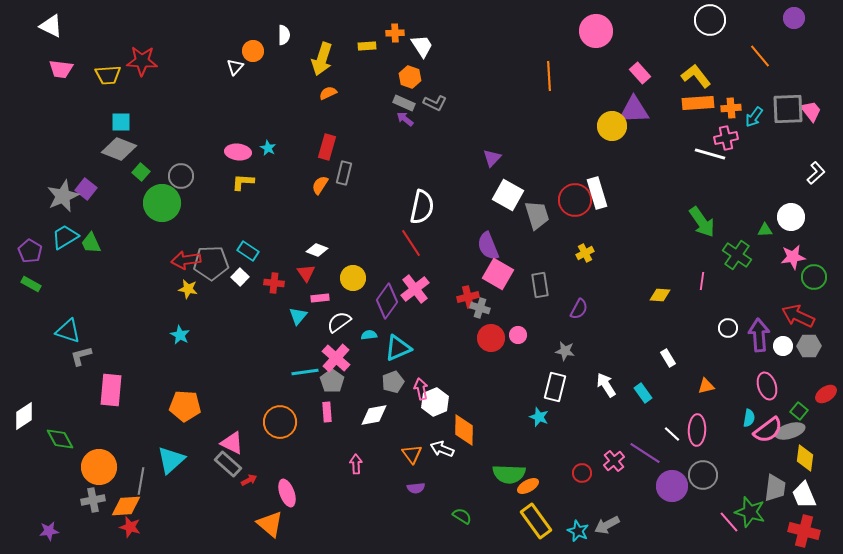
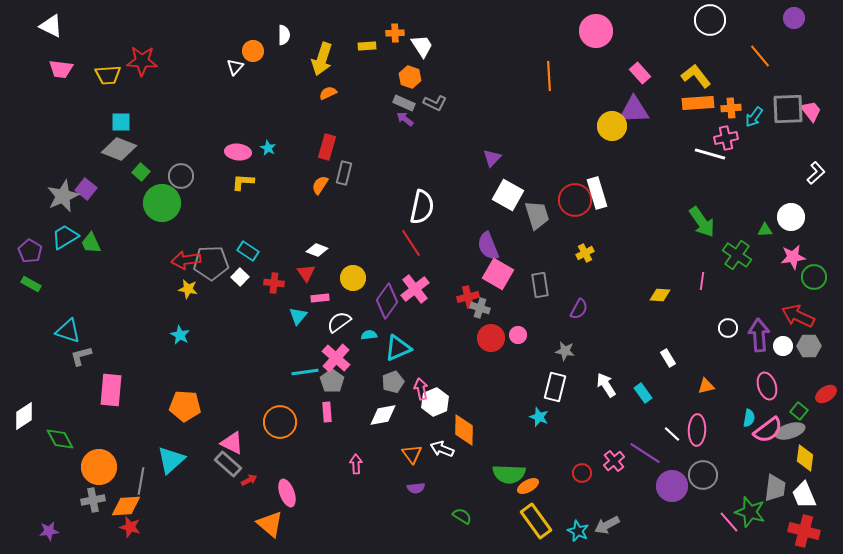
white diamond at (374, 415): moved 9 px right
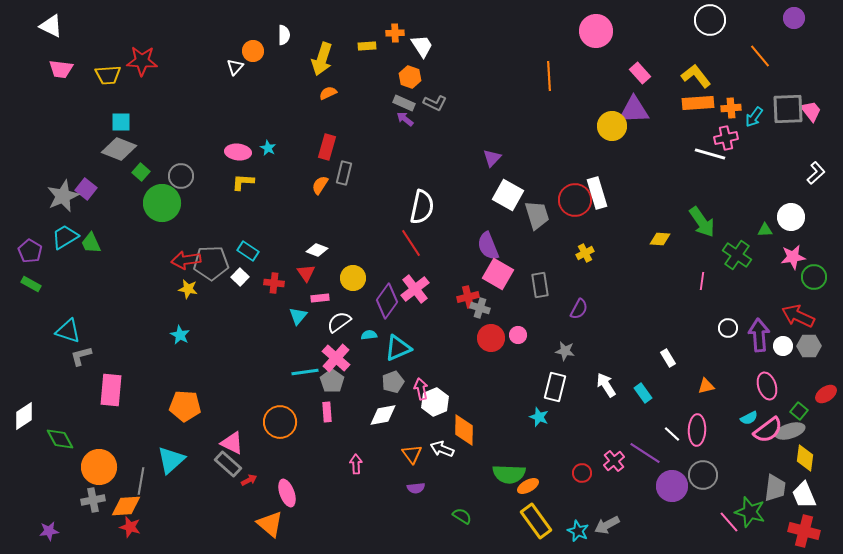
yellow diamond at (660, 295): moved 56 px up
cyan semicircle at (749, 418): rotated 54 degrees clockwise
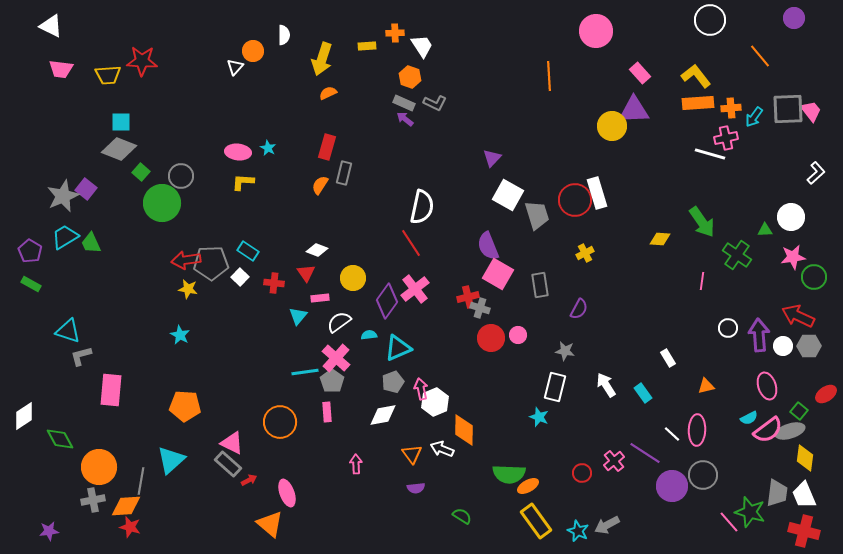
gray trapezoid at (775, 488): moved 2 px right, 5 px down
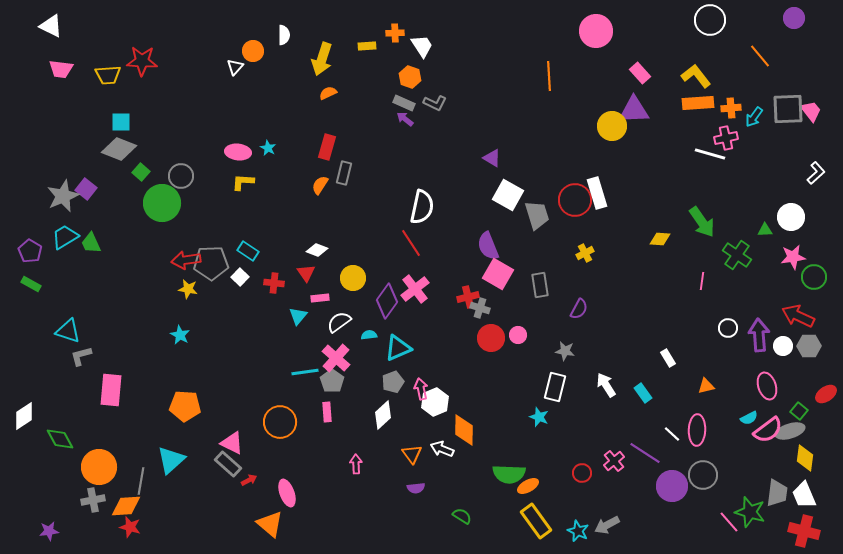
purple triangle at (492, 158): rotated 42 degrees counterclockwise
white diamond at (383, 415): rotated 32 degrees counterclockwise
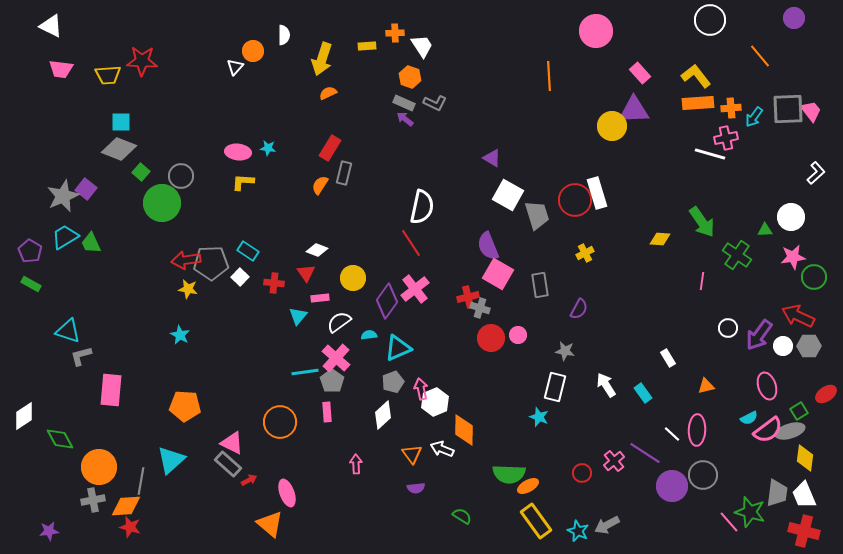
red rectangle at (327, 147): moved 3 px right, 1 px down; rotated 15 degrees clockwise
cyan star at (268, 148): rotated 21 degrees counterclockwise
purple arrow at (759, 335): rotated 140 degrees counterclockwise
green square at (799, 411): rotated 18 degrees clockwise
